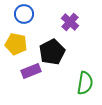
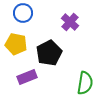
blue circle: moved 1 px left, 1 px up
black pentagon: moved 3 px left, 1 px down
purple rectangle: moved 4 px left, 6 px down
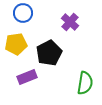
yellow pentagon: rotated 20 degrees counterclockwise
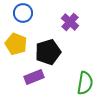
yellow pentagon: rotated 30 degrees clockwise
black pentagon: moved 1 px left, 1 px up; rotated 10 degrees clockwise
purple rectangle: moved 7 px right
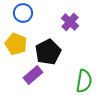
black pentagon: rotated 10 degrees counterclockwise
purple rectangle: moved 1 px left, 2 px up; rotated 18 degrees counterclockwise
green semicircle: moved 1 px left, 2 px up
